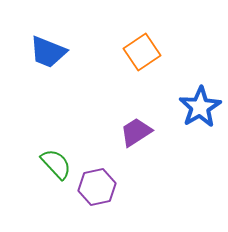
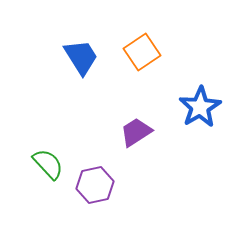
blue trapezoid: moved 33 px right, 5 px down; rotated 144 degrees counterclockwise
green semicircle: moved 8 px left
purple hexagon: moved 2 px left, 2 px up
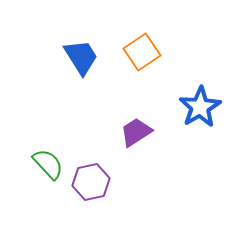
purple hexagon: moved 4 px left, 3 px up
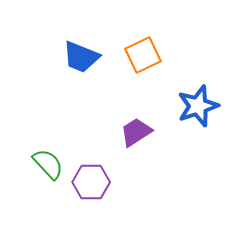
orange square: moved 1 px right, 3 px down; rotated 9 degrees clockwise
blue trapezoid: rotated 144 degrees clockwise
blue star: moved 2 px left, 1 px up; rotated 12 degrees clockwise
purple hexagon: rotated 12 degrees clockwise
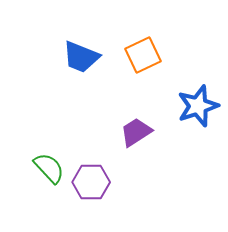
green semicircle: moved 1 px right, 4 px down
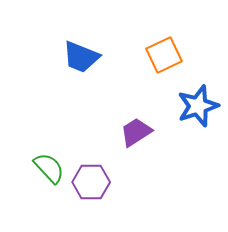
orange square: moved 21 px right
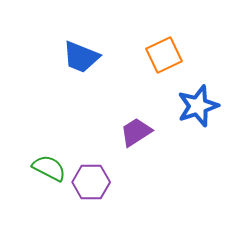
green semicircle: rotated 20 degrees counterclockwise
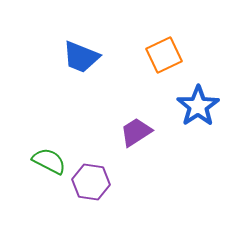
blue star: rotated 15 degrees counterclockwise
green semicircle: moved 7 px up
purple hexagon: rotated 9 degrees clockwise
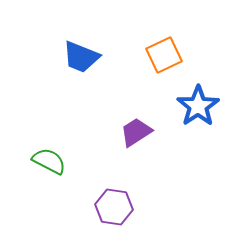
purple hexagon: moved 23 px right, 25 px down
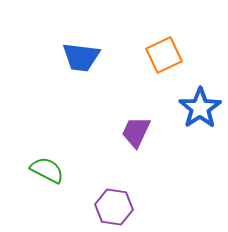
blue trapezoid: rotated 15 degrees counterclockwise
blue star: moved 2 px right, 2 px down
purple trapezoid: rotated 32 degrees counterclockwise
green semicircle: moved 2 px left, 9 px down
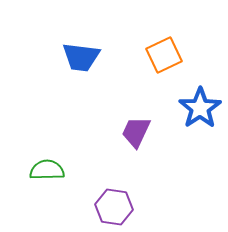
green semicircle: rotated 28 degrees counterclockwise
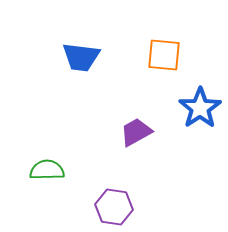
orange square: rotated 30 degrees clockwise
purple trapezoid: rotated 36 degrees clockwise
